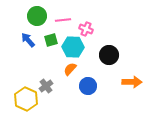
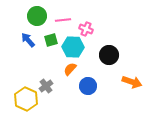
orange arrow: rotated 18 degrees clockwise
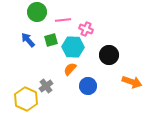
green circle: moved 4 px up
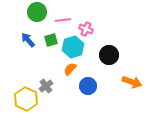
cyan hexagon: rotated 20 degrees counterclockwise
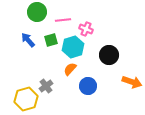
yellow hexagon: rotated 20 degrees clockwise
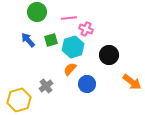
pink line: moved 6 px right, 2 px up
orange arrow: rotated 18 degrees clockwise
blue circle: moved 1 px left, 2 px up
yellow hexagon: moved 7 px left, 1 px down
